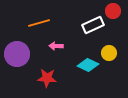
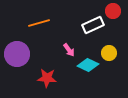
pink arrow: moved 13 px right, 4 px down; rotated 128 degrees counterclockwise
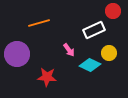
white rectangle: moved 1 px right, 5 px down
cyan diamond: moved 2 px right
red star: moved 1 px up
